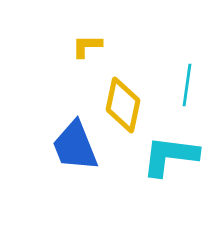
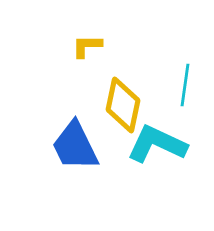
cyan line: moved 2 px left
blue trapezoid: rotated 4 degrees counterclockwise
cyan L-shape: moved 13 px left, 12 px up; rotated 18 degrees clockwise
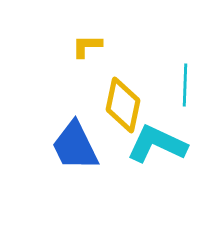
cyan line: rotated 6 degrees counterclockwise
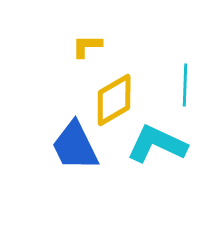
yellow diamond: moved 9 px left, 5 px up; rotated 48 degrees clockwise
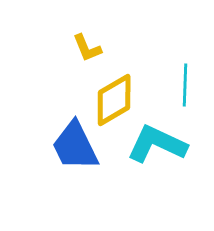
yellow L-shape: moved 2 px down; rotated 112 degrees counterclockwise
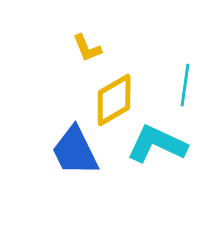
cyan line: rotated 6 degrees clockwise
blue trapezoid: moved 5 px down
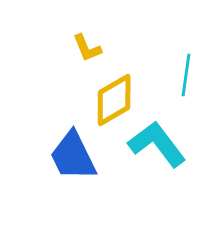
cyan line: moved 1 px right, 10 px up
cyan L-shape: rotated 28 degrees clockwise
blue trapezoid: moved 2 px left, 5 px down
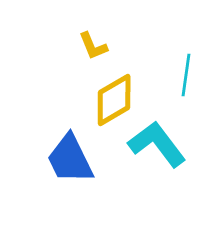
yellow L-shape: moved 6 px right, 2 px up
blue trapezoid: moved 3 px left, 3 px down
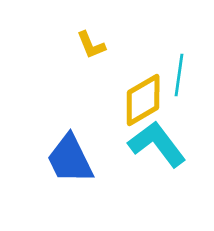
yellow L-shape: moved 2 px left, 1 px up
cyan line: moved 7 px left
yellow diamond: moved 29 px right
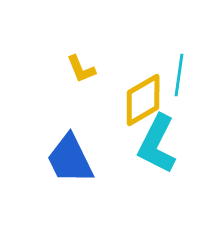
yellow L-shape: moved 10 px left, 24 px down
cyan L-shape: rotated 116 degrees counterclockwise
